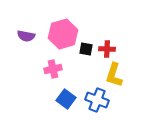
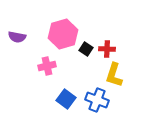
purple semicircle: moved 9 px left, 1 px down
black square: rotated 24 degrees clockwise
pink cross: moved 6 px left, 3 px up
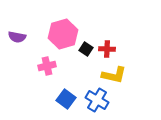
yellow L-shape: rotated 95 degrees counterclockwise
blue cross: rotated 10 degrees clockwise
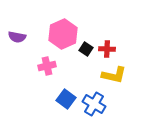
pink hexagon: rotated 8 degrees counterclockwise
blue cross: moved 3 px left, 4 px down
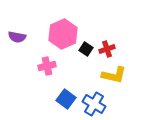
red cross: rotated 21 degrees counterclockwise
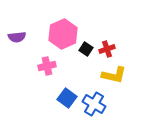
purple semicircle: rotated 18 degrees counterclockwise
blue square: moved 1 px right, 1 px up
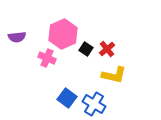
red cross: rotated 21 degrees counterclockwise
pink cross: moved 8 px up; rotated 36 degrees clockwise
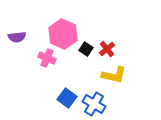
pink hexagon: rotated 12 degrees counterclockwise
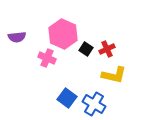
red cross: rotated 14 degrees clockwise
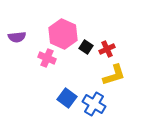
black square: moved 2 px up
yellow L-shape: rotated 30 degrees counterclockwise
